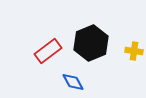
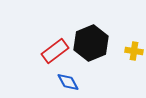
red rectangle: moved 7 px right
blue diamond: moved 5 px left
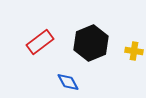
red rectangle: moved 15 px left, 9 px up
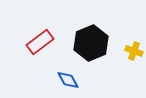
yellow cross: rotated 12 degrees clockwise
blue diamond: moved 2 px up
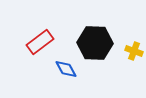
black hexagon: moved 4 px right; rotated 24 degrees clockwise
blue diamond: moved 2 px left, 11 px up
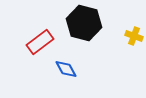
black hexagon: moved 11 px left, 20 px up; rotated 12 degrees clockwise
yellow cross: moved 15 px up
